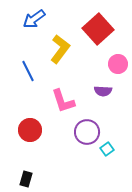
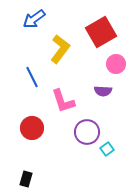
red square: moved 3 px right, 3 px down; rotated 12 degrees clockwise
pink circle: moved 2 px left
blue line: moved 4 px right, 6 px down
red circle: moved 2 px right, 2 px up
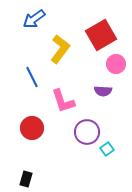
red square: moved 3 px down
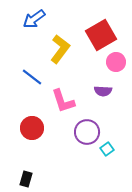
pink circle: moved 2 px up
blue line: rotated 25 degrees counterclockwise
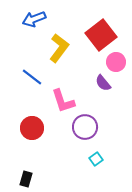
blue arrow: rotated 15 degrees clockwise
red square: rotated 8 degrees counterclockwise
yellow L-shape: moved 1 px left, 1 px up
purple semicircle: moved 8 px up; rotated 48 degrees clockwise
purple circle: moved 2 px left, 5 px up
cyan square: moved 11 px left, 10 px down
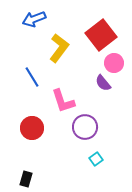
pink circle: moved 2 px left, 1 px down
blue line: rotated 20 degrees clockwise
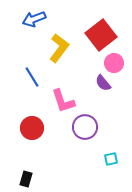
cyan square: moved 15 px right; rotated 24 degrees clockwise
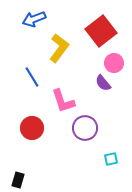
red square: moved 4 px up
purple circle: moved 1 px down
black rectangle: moved 8 px left, 1 px down
